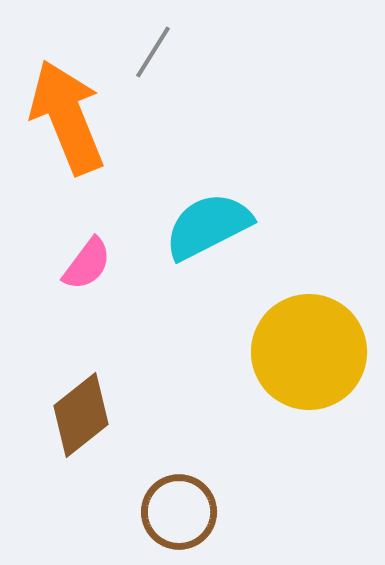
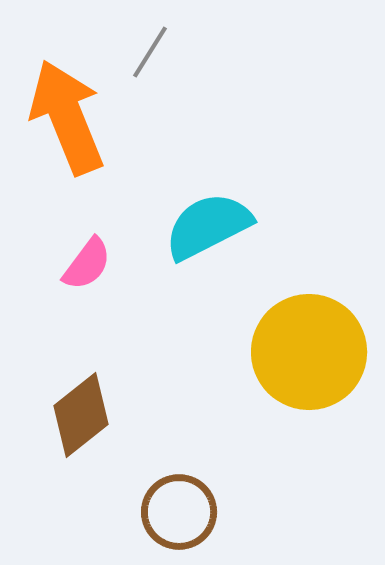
gray line: moved 3 px left
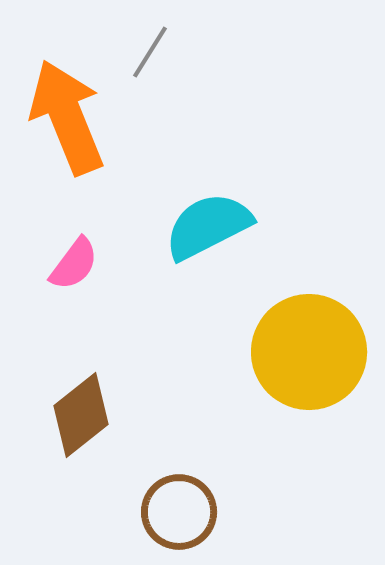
pink semicircle: moved 13 px left
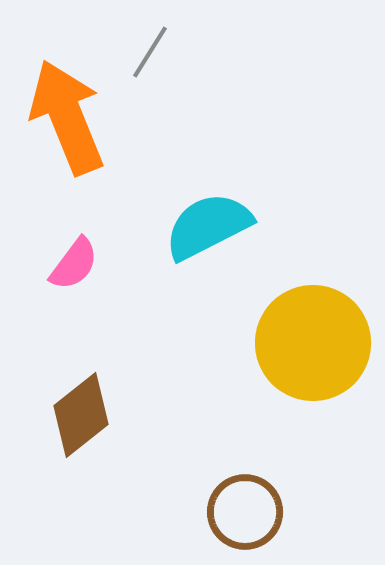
yellow circle: moved 4 px right, 9 px up
brown circle: moved 66 px right
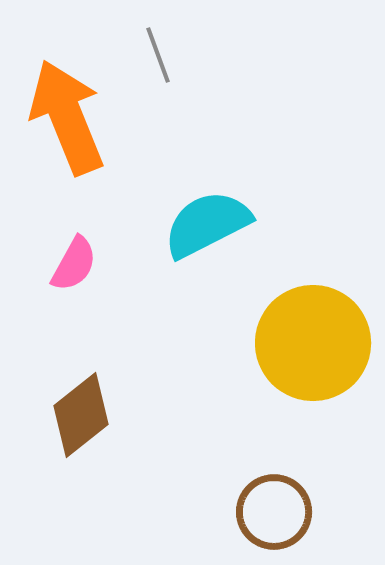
gray line: moved 8 px right, 3 px down; rotated 52 degrees counterclockwise
cyan semicircle: moved 1 px left, 2 px up
pink semicircle: rotated 8 degrees counterclockwise
brown circle: moved 29 px right
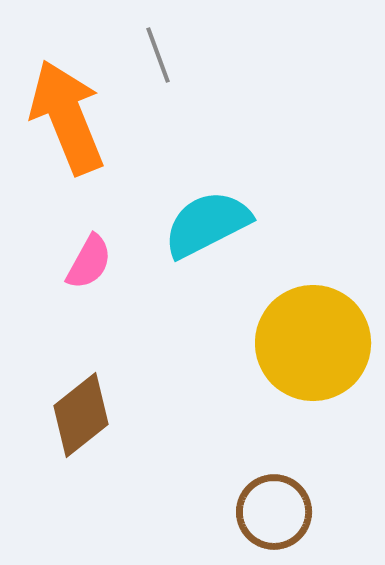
pink semicircle: moved 15 px right, 2 px up
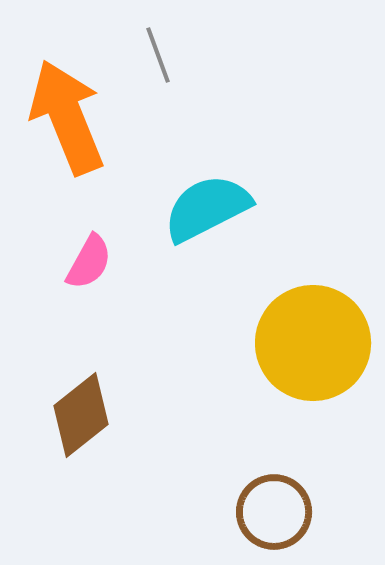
cyan semicircle: moved 16 px up
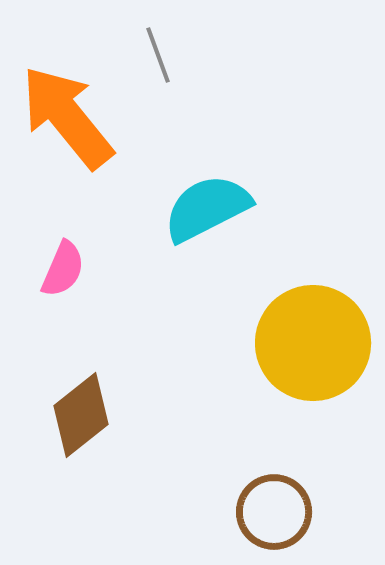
orange arrow: rotated 17 degrees counterclockwise
pink semicircle: moved 26 px left, 7 px down; rotated 6 degrees counterclockwise
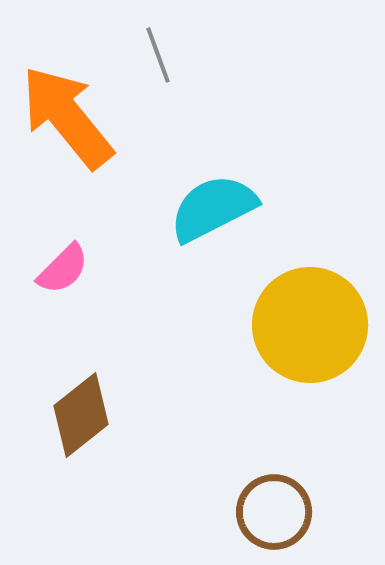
cyan semicircle: moved 6 px right
pink semicircle: rotated 22 degrees clockwise
yellow circle: moved 3 px left, 18 px up
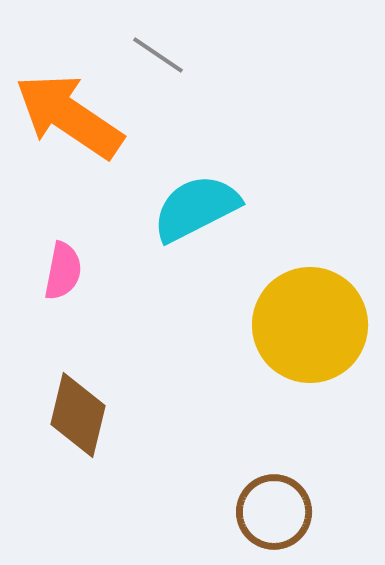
gray line: rotated 36 degrees counterclockwise
orange arrow: moved 2 px right, 1 px up; rotated 17 degrees counterclockwise
cyan semicircle: moved 17 px left
pink semicircle: moved 2 px down; rotated 34 degrees counterclockwise
brown diamond: moved 3 px left; rotated 38 degrees counterclockwise
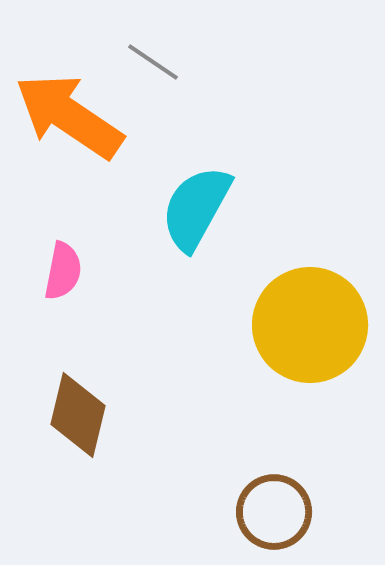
gray line: moved 5 px left, 7 px down
cyan semicircle: rotated 34 degrees counterclockwise
